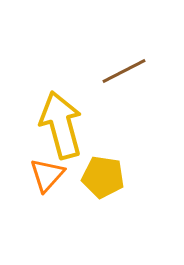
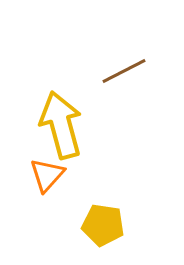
yellow pentagon: moved 48 px down
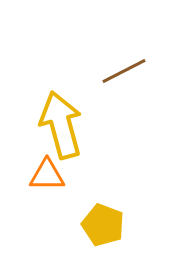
orange triangle: rotated 48 degrees clockwise
yellow pentagon: rotated 12 degrees clockwise
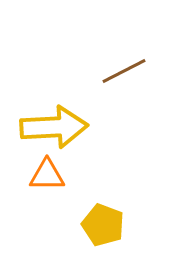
yellow arrow: moved 7 px left, 2 px down; rotated 102 degrees clockwise
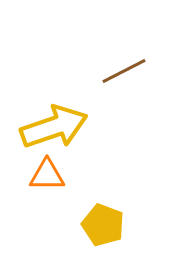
yellow arrow: rotated 16 degrees counterclockwise
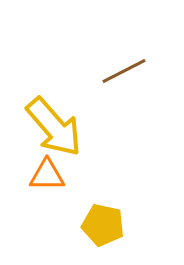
yellow arrow: rotated 68 degrees clockwise
yellow pentagon: rotated 9 degrees counterclockwise
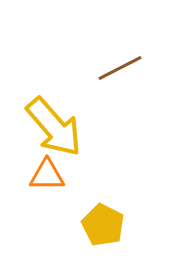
brown line: moved 4 px left, 3 px up
yellow pentagon: rotated 15 degrees clockwise
